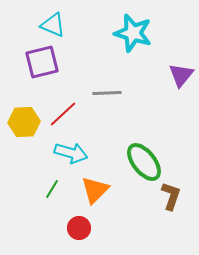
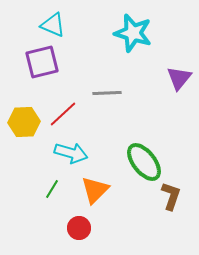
purple triangle: moved 2 px left, 3 px down
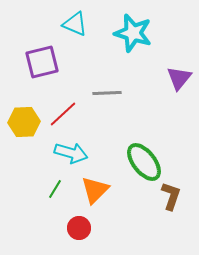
cyan triangle: moved 22 px right, 1 px up
green line: moved 3 px right
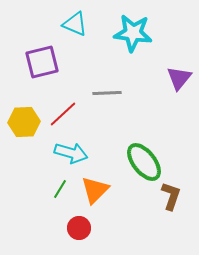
cyan star: rotated 9 degrees counterclockwise
green line: moved 5 px right
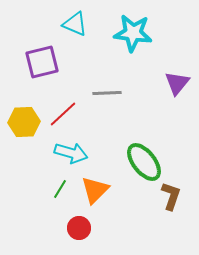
purple triangle: moved 2 px left, 5 px down
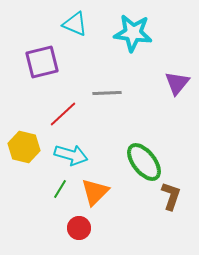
yellow hexagon: moved 25 px down; rotated 16 degrees clockwise
cyan arrow: moved 2 px down
orange triangle: moved 2 px down
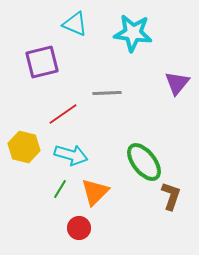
red line: rotated 8 degrees clockwise
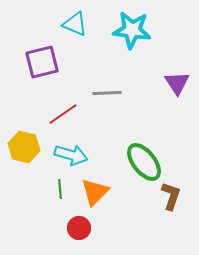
cyan star: moved 1 px left, 3 px up
purple triangle: rotated 12 degrees counterclockwise
green line: rotated 36 degrees counterclockwise
